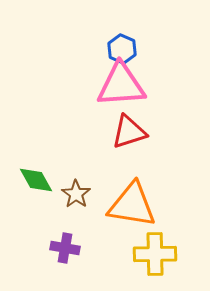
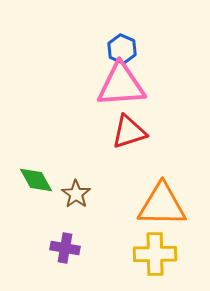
orange triangle: moved 30 px right; rotated 8 degrees counterclockwise
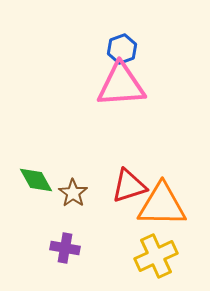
blue hexagon: rotated 16 degrees clockwise
red triangle: moved 54 px down
brown star: moved 3 px left, 1 px up
yellow cross: moved 1 px right, 2 px down; rotated 24 degrees counterclockwise
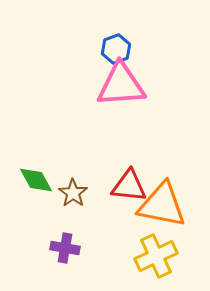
blue hexagon: moved 6 px left
red triangle: rotated 24 degrees clockwise
orange triangle: rotated 10 degrees clockwise
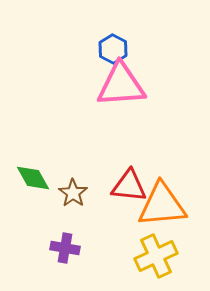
blue hexagon: moved 3 px left; rotated 12 degrees counterclockwise
green diamond: moved 3 px left, 2 px up
orange triangle: rotated 16 degrees counterclockwise
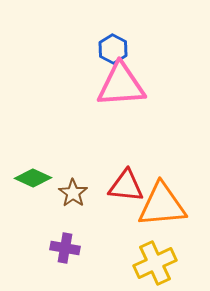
green diamond: rotated 36 degrees counterclockwise
red triangle: moved 3 px left
yellow cross: moved 1 px left, 7 px down
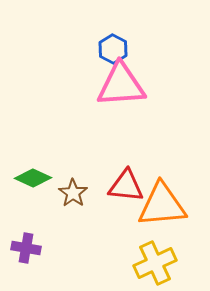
purple cross: moved 39 px left
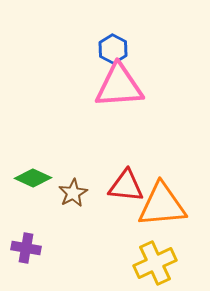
pink triangle: moved 2 px left, 1 px down
brown star: rotated 8 degrees clockwise
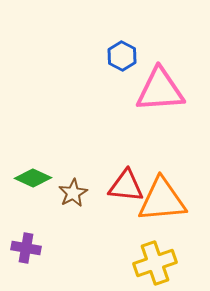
blue hexagon: moved 9 px right, 7 px down
pink triangle: moved 41 px right, 4 px down
orange triangle: moved 5 px up
yellow cross: rotated 6 degrees clockwise
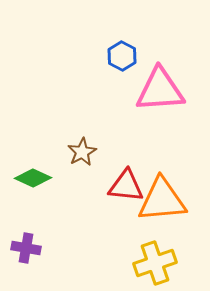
brown star: moved 9 px right, 41 px up
